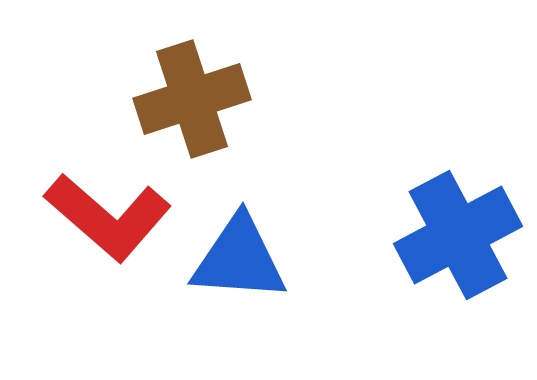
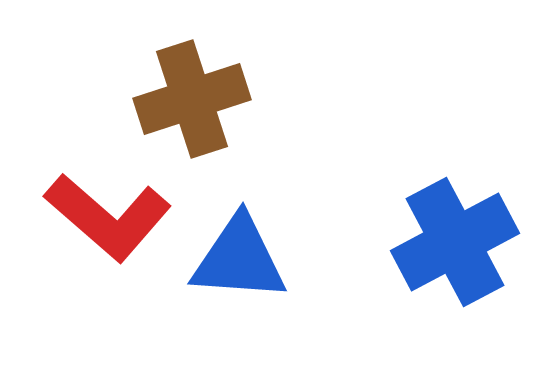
blue cross: moved 3 px left, 7 px down
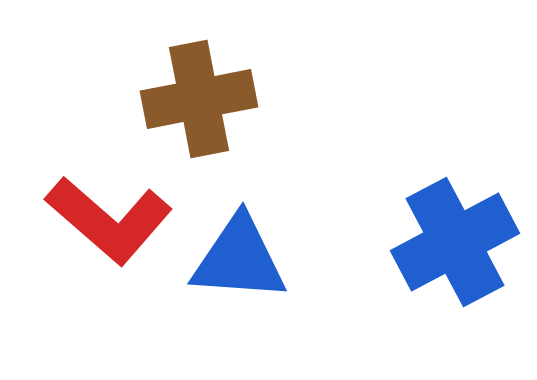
brown cross: moved 7 px right; rotated 7 degrees clockwise
red L-shape: moved 1 px right, 3 px down
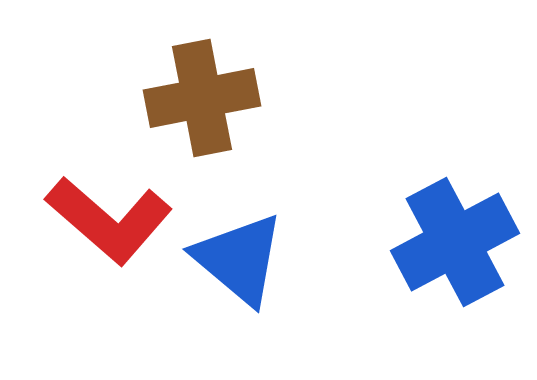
brown cross: moved 3 px right, 1 px up
blue triangle: rotated 36 degrees clockwise
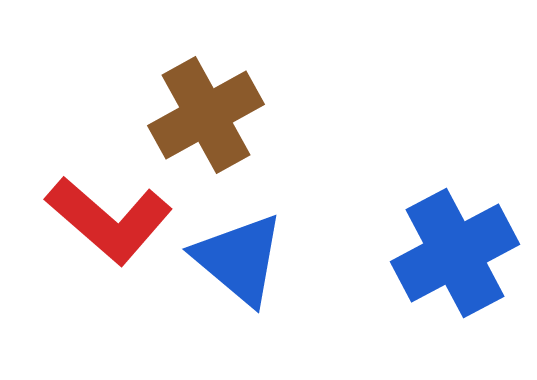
brown cross: moved 4 px right, 17 px down; rotated 18 degrees counterclockwise
blue cross: moved 11 px down
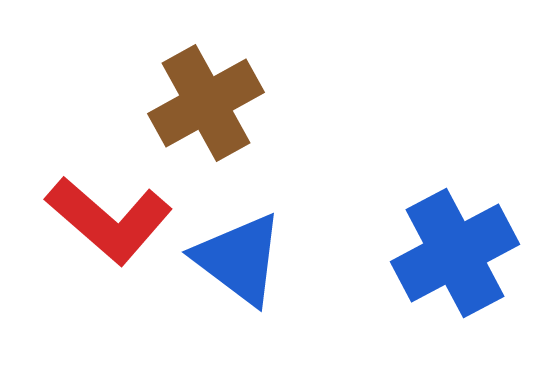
brown cross: moved 12 px up
blue triangle: rotated 3 degrees counterclockwise
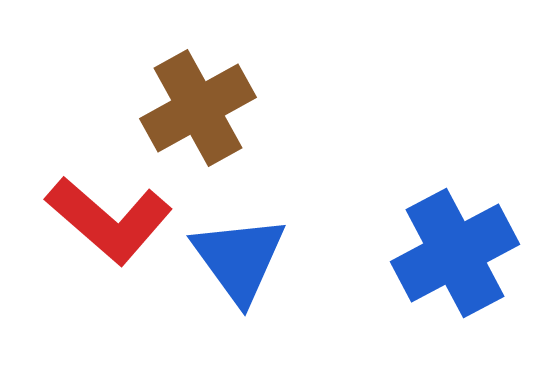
brown cross: moved 8 px left, 5 px down
blue triangle: rotated 17 degrees clockwise
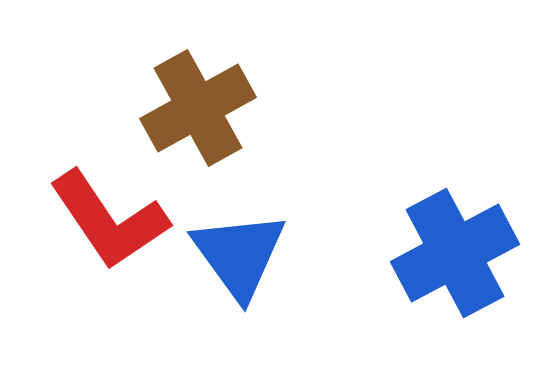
red L-shape: rotated 15 degrees clockwise
blue triangle: moved 4 px up
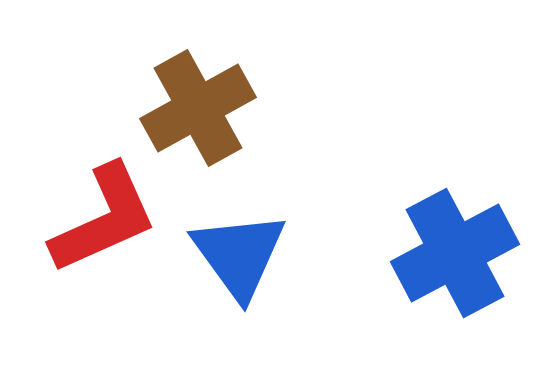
red L-shape: moved 5 px left, 1 px up; rotated 80 degrees counterclockwise
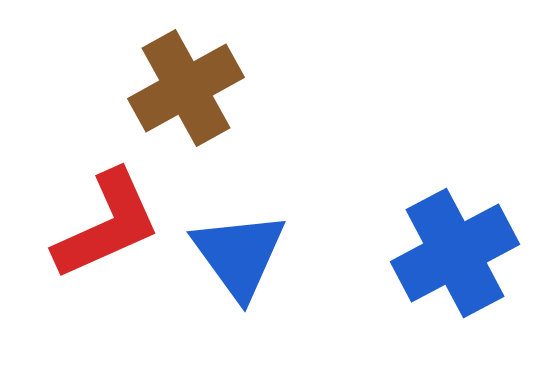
brown cross: moved 12 px left, 20 px up
red L-shape: moved 3 px right, 6 px down
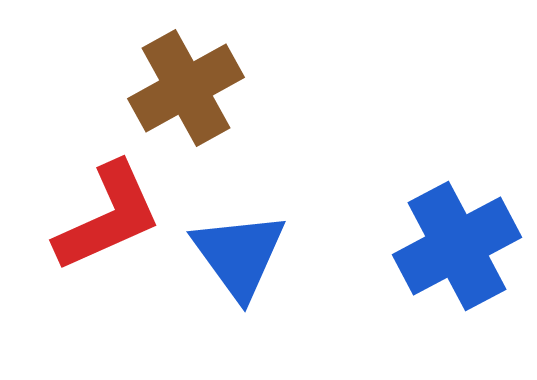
red L-shape: moved 1 px right, 8 px up
blue cross: moved 2 px right, 7 px up
